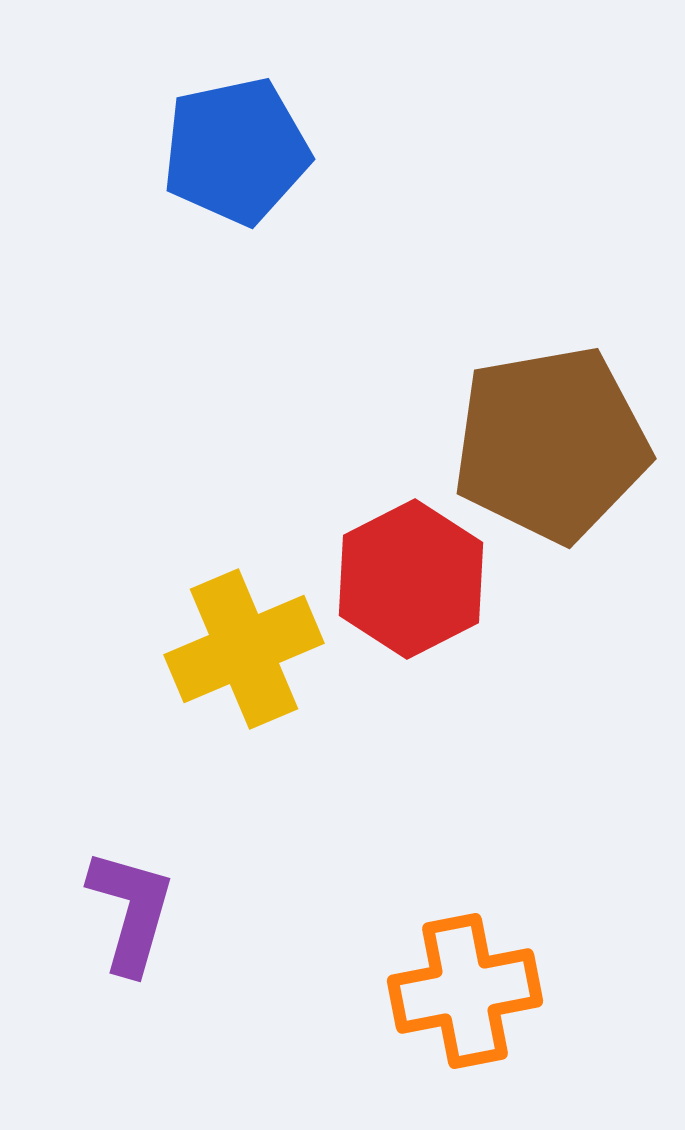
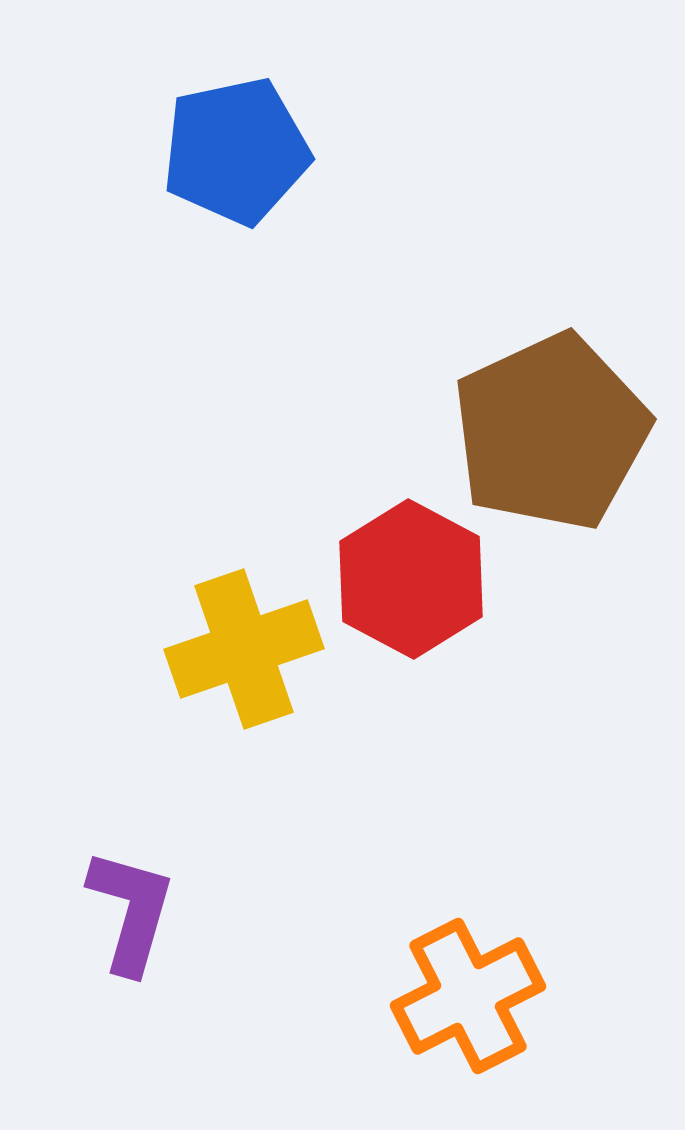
brown pentagon: moved 12 px up; rotated 15 degrees counterclockwise
red hexagon: rotated 5 degrees counterclockwise
yellow cross: rotated 4 degrees clockwise
orange cross: moved 3 px right, 5 px down; rotated 16 degrees counterclockwise
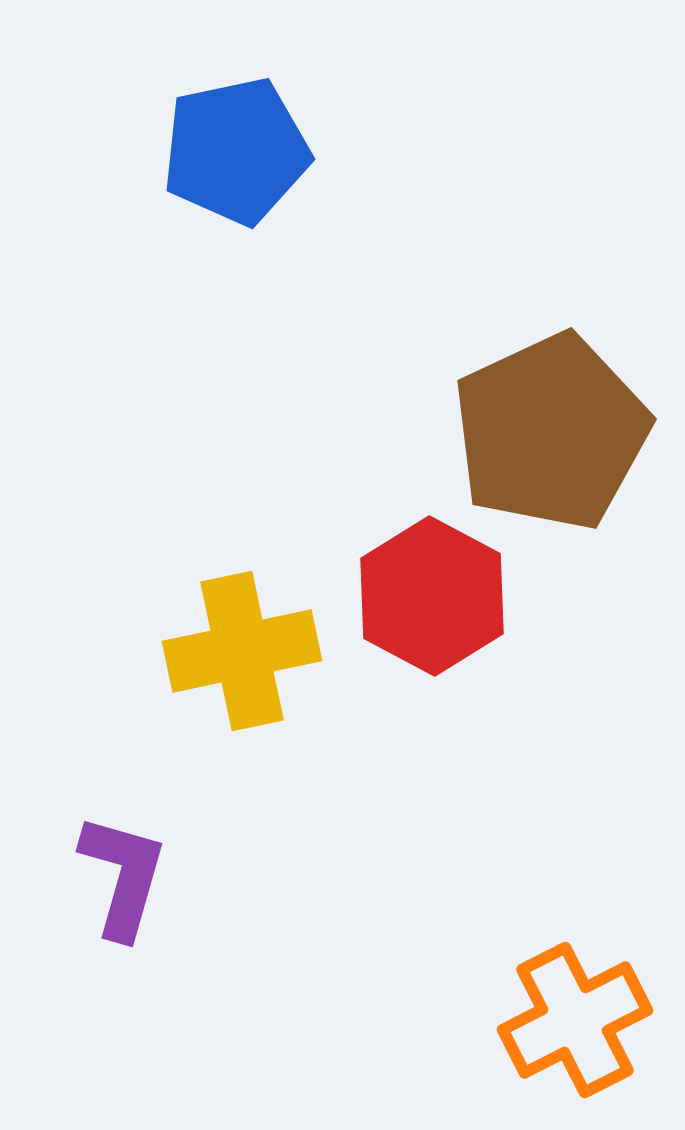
red hexagon: moved 21 px right, 17 px down
yellow cross: moved 2 px left, 2 px down; rotated 7 degrees clockwise
purple L-shape: moved 8 px left, 35 px up
orange cross: moved 107 px right, 24 px down
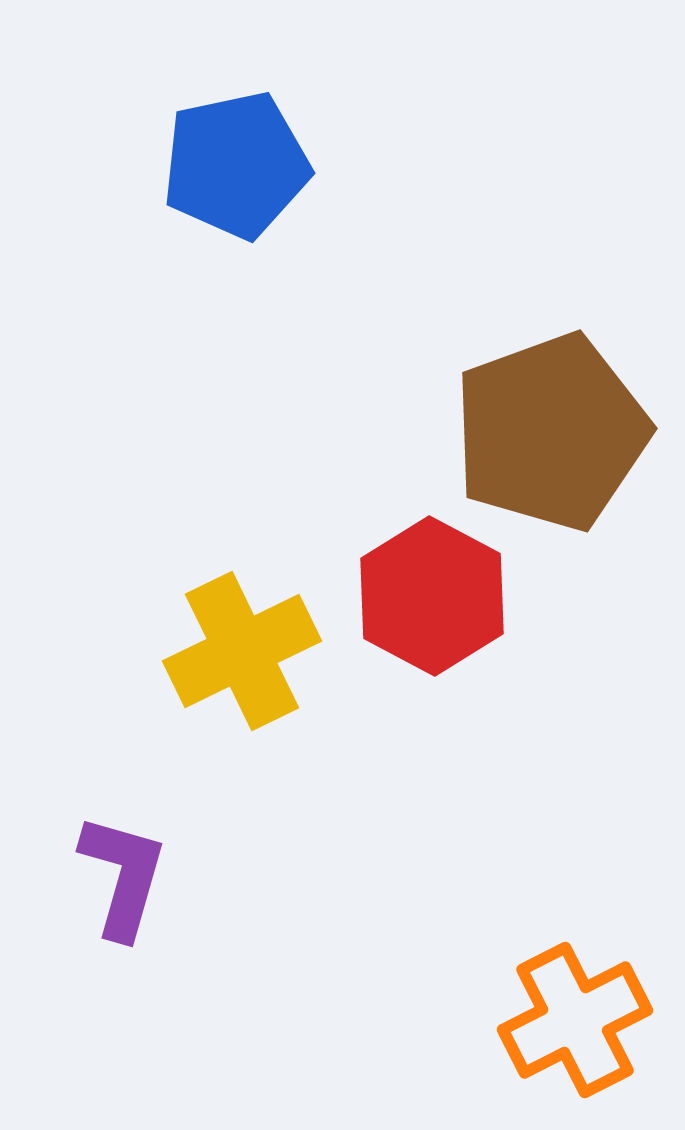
blue pentagon: moved 14 px down
brown pentagon: rotated 5 degrees clockwise
yellow cross: rotated 14 degrees counterclockwise
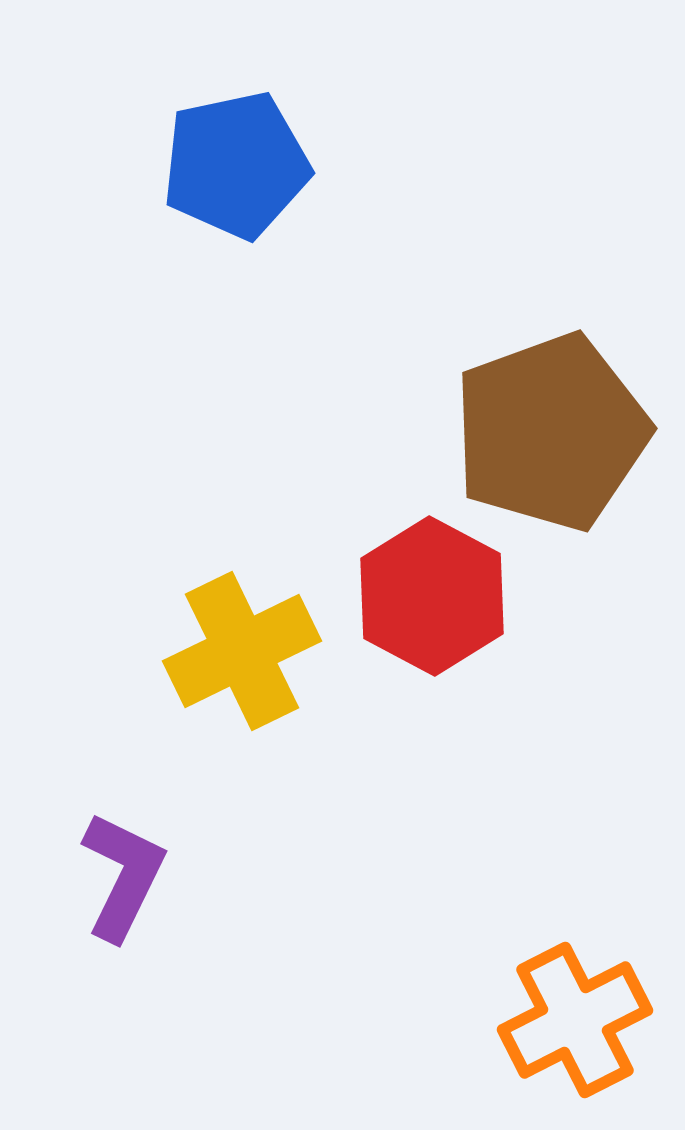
purple L-shape: rotated 10 degrees clockwise
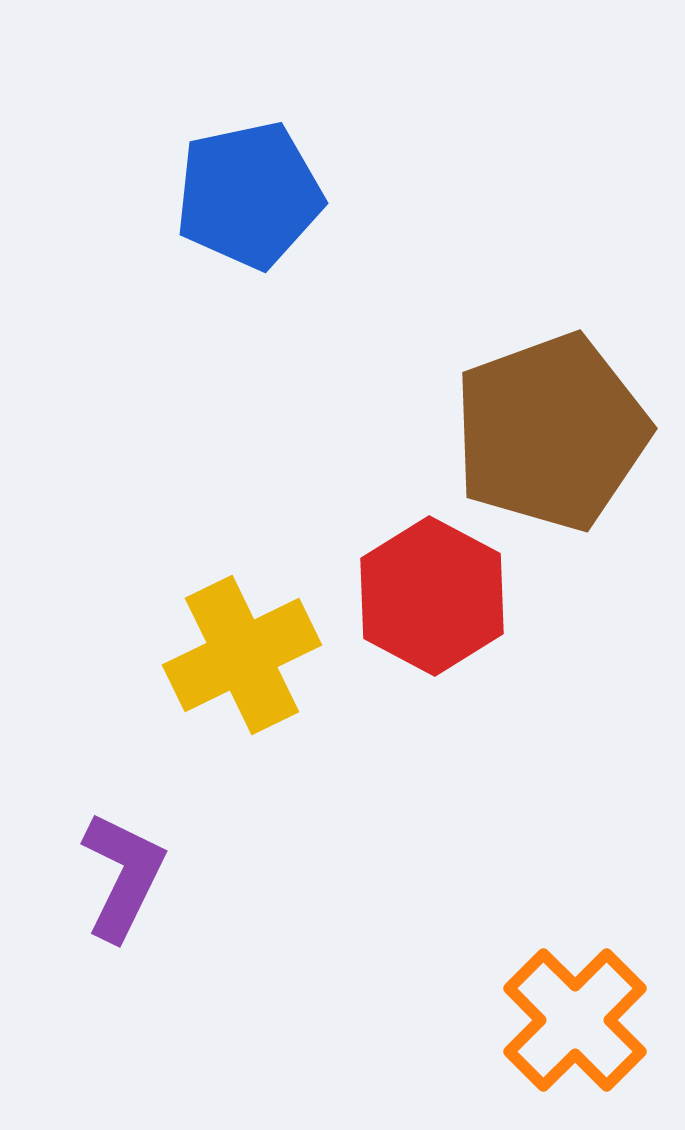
blue pentagon: moved 13 px right, 30 px down
yellow cross: moved 4 px down
orange cross: rotated 18 degrees counterclockwise
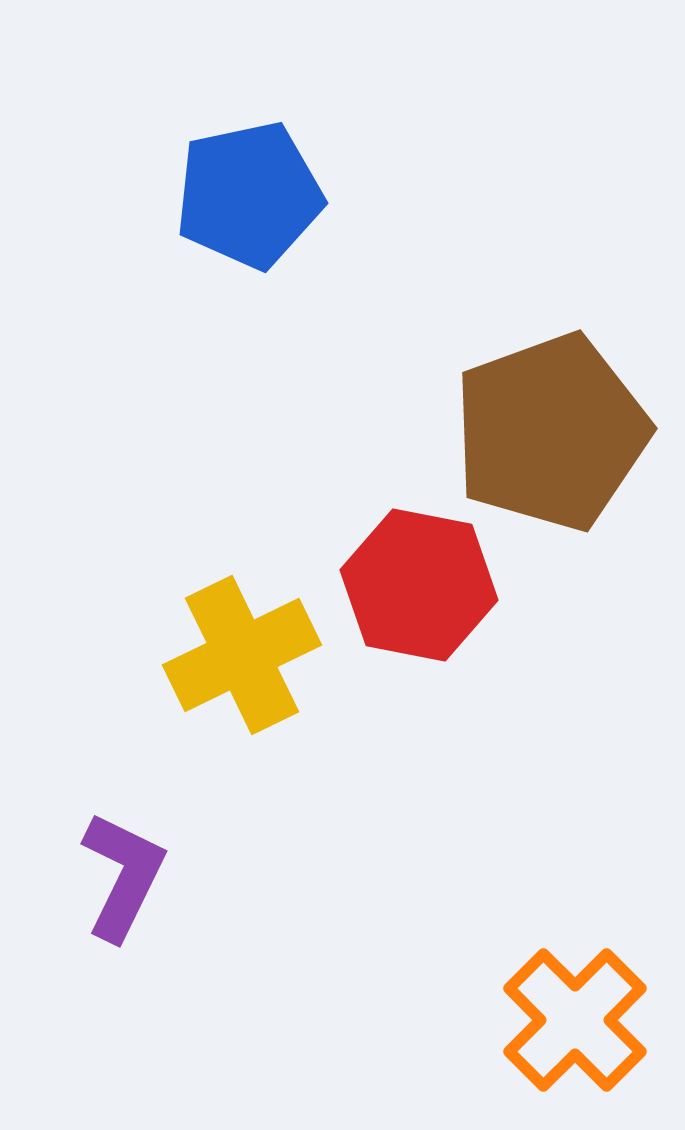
red hexagon: moved 13 px left, 11 px up; rotated 17 degrees counterclockwise
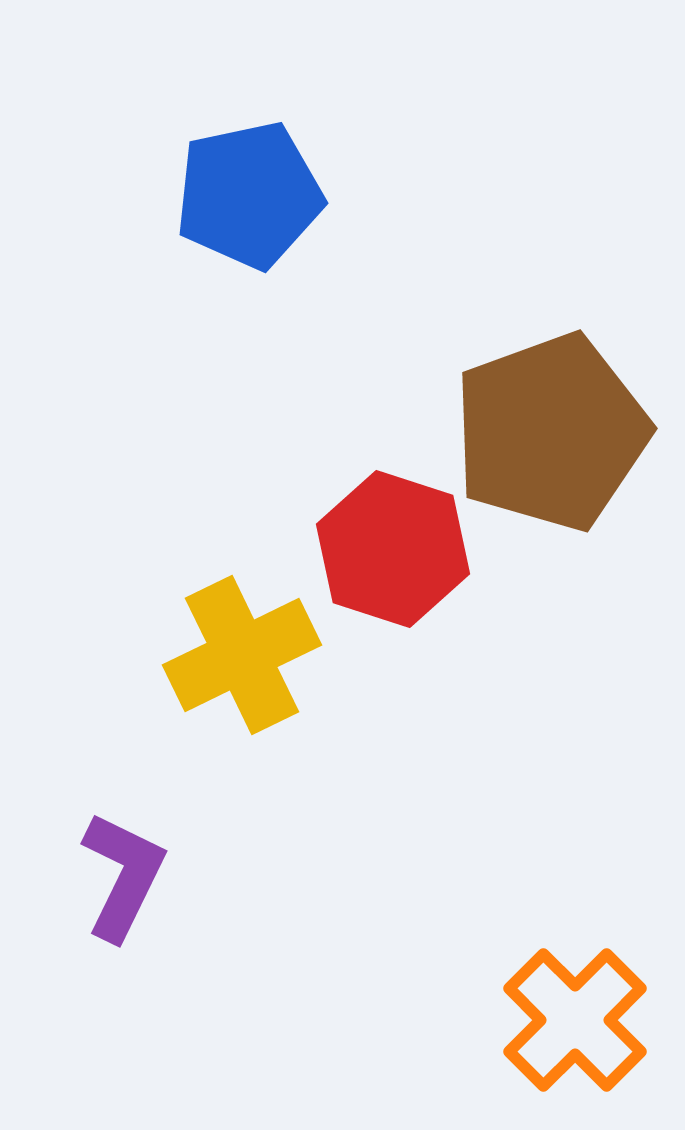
red hexagon: moved 26 px left, 36 px up; rotated 7 degrees clockwise
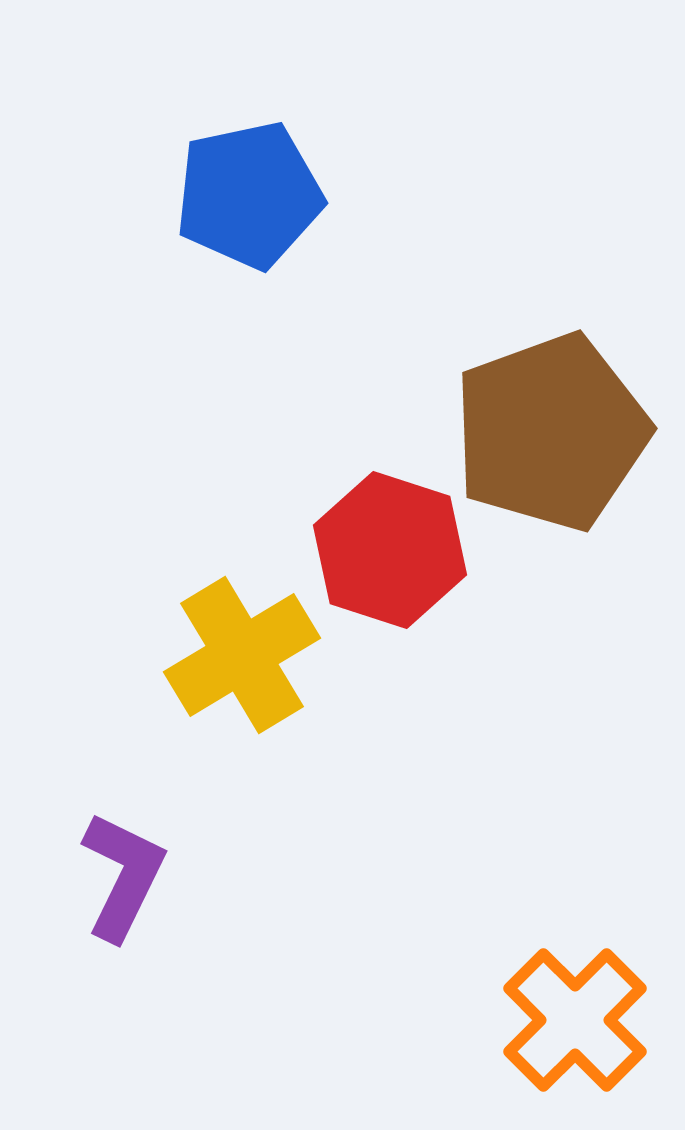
red hexagon: moved 3 px left, 1 px down
yellow cross: rotated 5 degrees counterclockwise
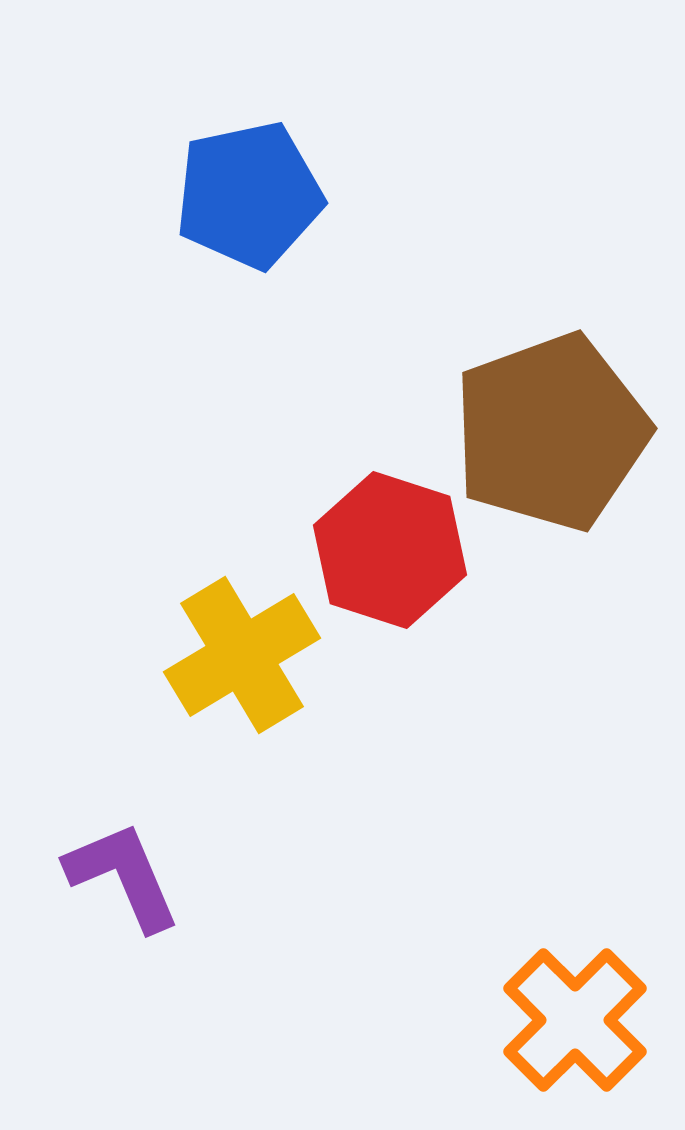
purple L-shape: rotated 49 degrees counterclockwise
